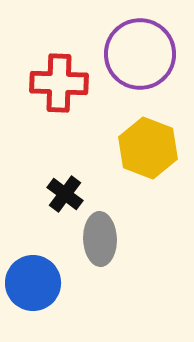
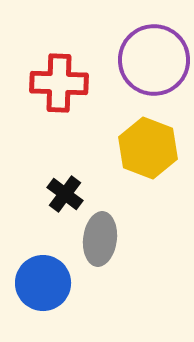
purple circle: moved 14 px right, 6 px down
gray ellipse: rotated 9 degrees clockwise
blue circle: moved 10 px right
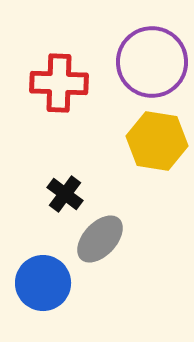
purple circle: moved 2 px left, 2 px down
yellow hexagon: moved 9 px right, 7 px up; rotated 12 degrees counterclockwise
gray ellipse: rotated 36 degrees clockwise
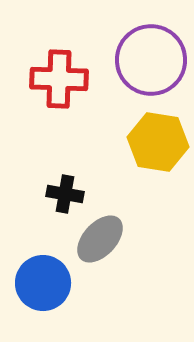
purple circle: moved 1 px left, 2 px up
red cross: moved 4 px up
yellow hexagon: moved 1 px right, 1 px down
black cross: rotated 27 degrees counterclockwise
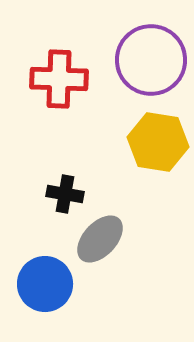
blue circle: moved 2 px right, 1 px down
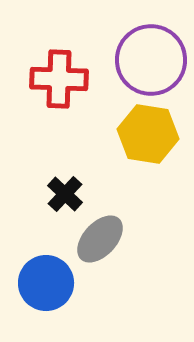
yellow hexagon: moved 10 px left, 8 px up
black cross: rotated 33 degrees clockwise
blue circle: moved 1 px right, 1 px up
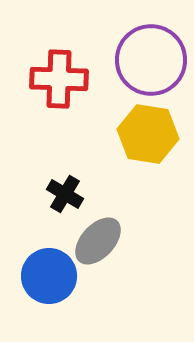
black cross: rotated 12 degrees counterclockwise
gray ellipse: moved 2 px left, 2 px down
blue circle: moved 3 px right, 7 px up
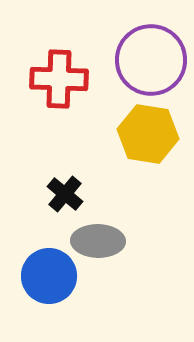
black cross: rotated 9 degrees clockwise
gray ellipse: rotated 48 degrees clockwise
